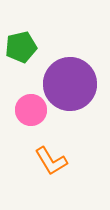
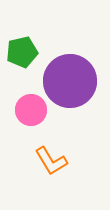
green pentagon: moved 1 px right, 5 px down
purple circle: moved 3 px up
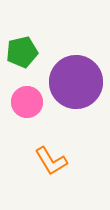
purple circle: moved 6 px right, 1 px down
pink circle: moved 4 px left, 8 px up
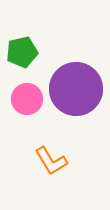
purple circle: moved 7 px down
pink circle: moved 3 px up
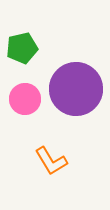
green pentagon: moved 4 px up
pink circle: moved 2 px left
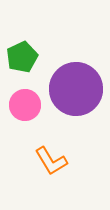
green pentagon: moved 9 px down; rotated 12 degrees counterclockwise
pink circle: moved 6 px down
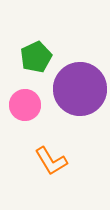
green pentagon: moved 14 px right
purple circle: moved 4 px right
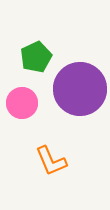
pink circle: moved 3 px left, 2 px up
orange L-shape: rotated 8 degrees clockwise
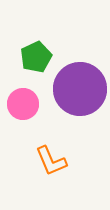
pink circle: moved 1 px right, 1 px down
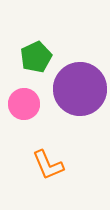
pink circle: moved 1 px right
orange L-shape: moved 3 px left, 4 px down
